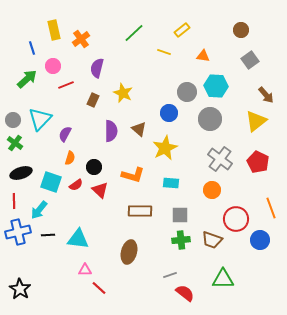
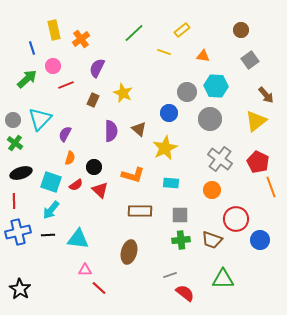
purple semicircle at (97, 68): rotated 12 degrees clockwise
orange line at (271, 208): moved 21 px up
cyan arrow at (39, 210): moved 12 px right
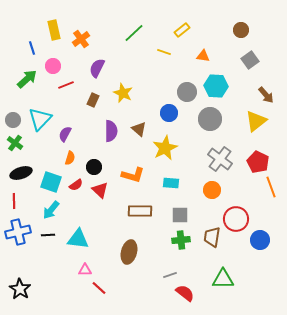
brown trapezoid at (212, 240): moved 3 px up; rotated 80 degrees clockwise
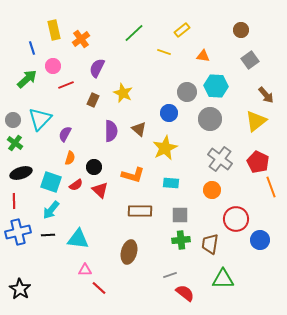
brown trapezoid at (212, 237): moved 2 px left, 7 px down
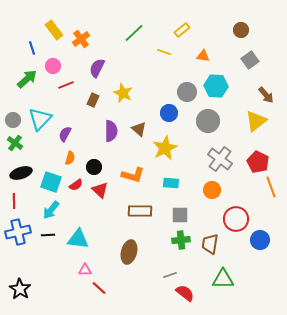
yellow rectangle at (54, 30): rotated 24 degrees counterclockwise
gray circle at (210, 119): moved 2 px left, 2 px down
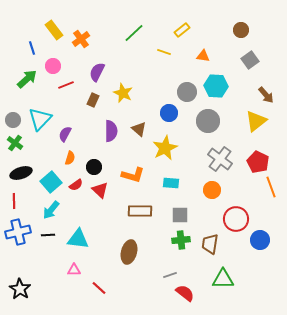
purple semicircle at (97, 68): moved 4 px down
cyan square at (51, 182): rotated 30 degrees clockwise
pink triangle at (85, 270): moved 11 px left
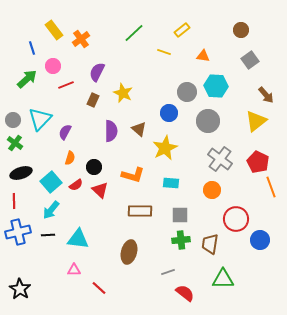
purple semicircle at (65, 134): moved 2 px up
gray line at (170, 275): moved 2 px left, 3 px up
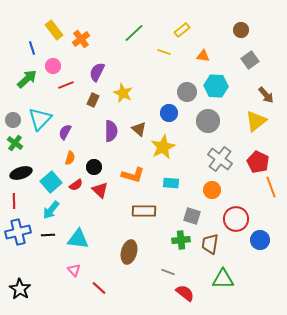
yellow star at (165, 148): moved 2 px left, 1 px up
brown rectangle at (140, 211): moved 4 px right
gray square at (180, 215): moved 12 px right, 1 px down; rotated 18 degrees clockwise
pink triangle at (74, 270): rotated 48 degrees clockwise
gray line at (168, 272): rotated 40 degrees clockwise
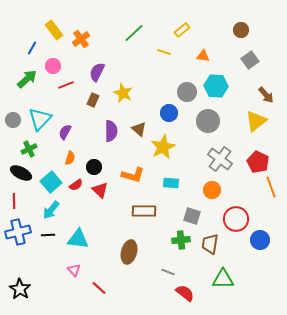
blue line at (32, 48): rotated 48 degrees clockwise
green cross at (15, 143): moved 14 px right, 6 px down; rotated 28 degrees clockwise
black ellipse at (21, 173): rotated 45 degrees clockwise
